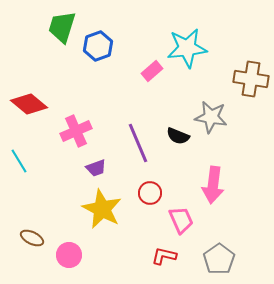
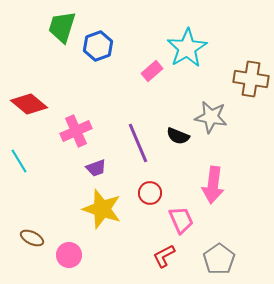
cyan star: rotated 24 degrees counterclockwise
yellow star: rotated 9 degrees counterclockwise
red L-shape: rotated 40 degrees counterclockwise
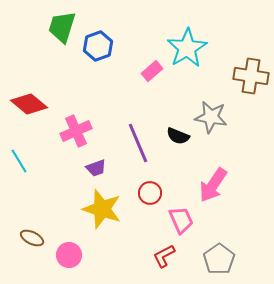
brown cross: moved 3 px up
pink arrow: rotated 27 degrees clockwise
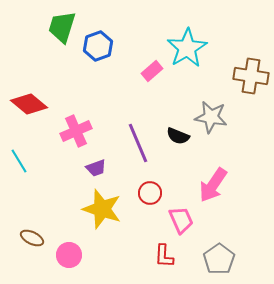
red L-shape: rotated 60 degrees counterclockwise
